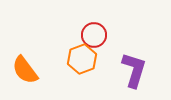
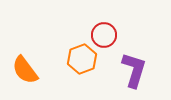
red circle: moved 10 px right
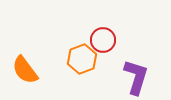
red circle: moved 1 px left, 5 px down
purple L-shape: moved 2 px right, 7 px down
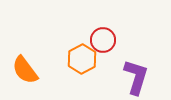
orange hexagon: rotated 8 degrees counterclockwise
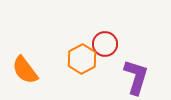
red circle: moved 2 px right, 4 px down
